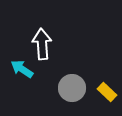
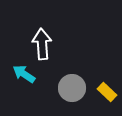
cyan arrow: moved 2 px right, 5 px down
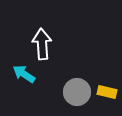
gray circle: moved 5 px right, 4 px down
yellow rectangle: rotated 30 degrees counterclockwise
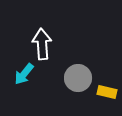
cyan arrow: rotated 85 degrees counterclockwise
gray circle: moved 1 px right, 14 px up
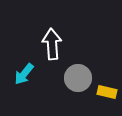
white arrow: moved 10 px right
